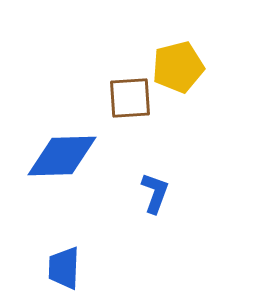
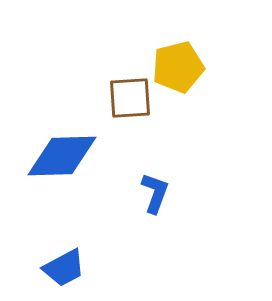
blue trapezoid: rotated 120 degrees counterclockwise
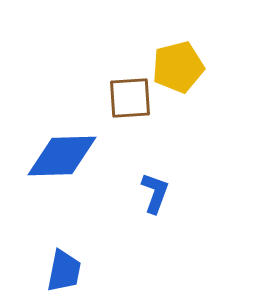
blue trapezoid: moved 3 px down; rotated 51 degrees counterclockwise
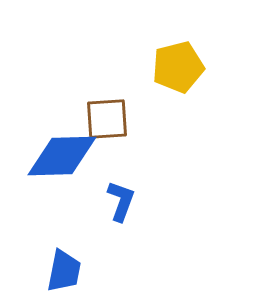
brown square: moved 23 px left, 21 px down
blue L-shape: moved 34 px left, 8 px down
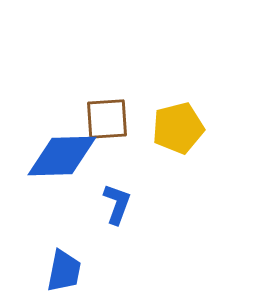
yellow pentagon: moved 61 px down
blue L-shape: moved 4 px left, 3 px down
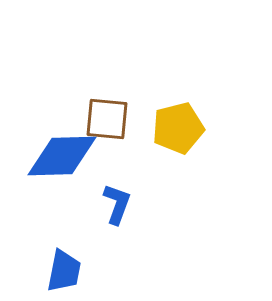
brown square: rotated 9 degrees clockwise
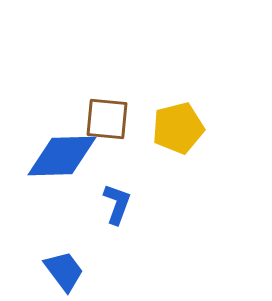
blue trapezoid: rotated 48 degrees counterclockwise
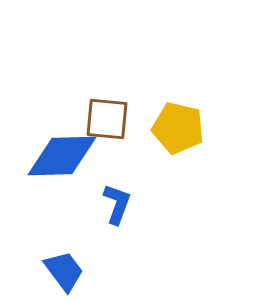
yellow pentagon: rotated 27 degrees clockwise
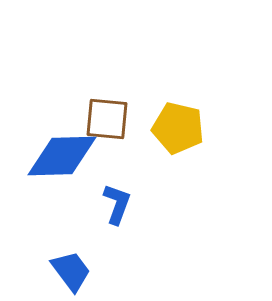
blue trapezoid: moved 7 px right
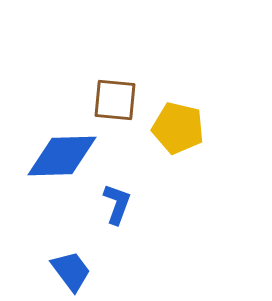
brown square: moved 8 px right, 19 px up
